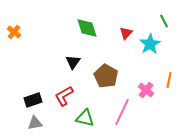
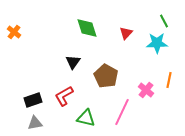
cyan star: moved 7 px right, 1 px up; rotated 30 degrees clockwise
green triangle: moved 1 px right
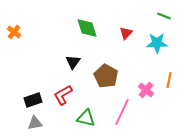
green line: moved 5 px up; rotated 40 degrees counterclockwise
red L-shape: moved 1 px left, 1 px up
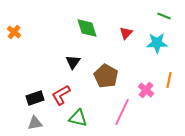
red L-shape: moved 2 px left
black rectangle: moved 2 px right, 2 px up
green triangle: moved 8 px left
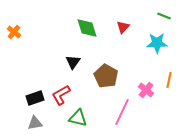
red triangle: moved 3 px left, 6 px up
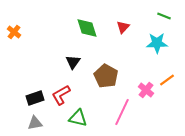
orange line: moved 2 px left; rotated 42 degrees clockwise
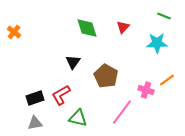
pink cross: rotated 21 degrees counterclockwise
pink line: rotated 12 degrees clockwise
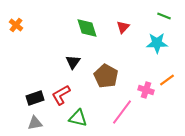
orange cross: moved 2 px right, 7 px up
